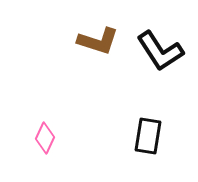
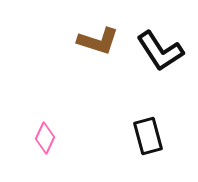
black rectangle: rotated 24 degrees counterclockwise
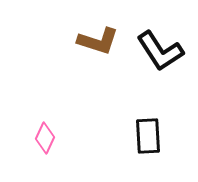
black rectangle: rotated 12 degrees clockwise
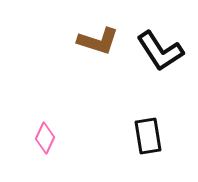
black rectangle: rotated 6 degrees counterclockwise
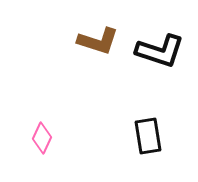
black L-shape: rotated 39 degrees counterclockwise
pink diamond: moved 3 px left
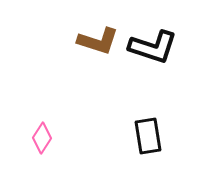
black L-shape: moved 7 px left, 4 px up
pink diamond: rotated 8 degrees clockwise
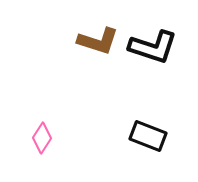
black rectangle: rotated 60 degrees counterclockwise
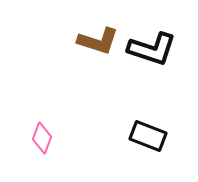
black L-shape: moved 1 px left, 2 px down
pink diamond: rotated 12 degrees counterclockwise
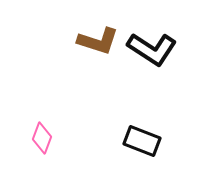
black L-shape: rotated 15 degrees clockwise
black rectangle: moved 6 px left, 5 px down
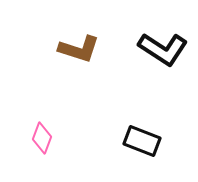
brown L-shape: moved 19 px left, 8 px down
black L-shape: moved 11 px right
